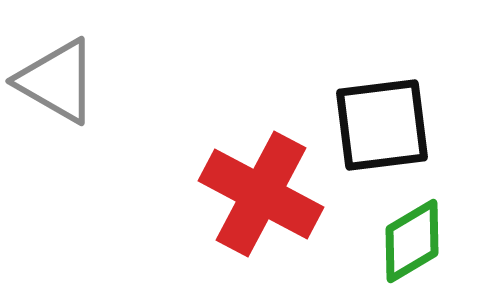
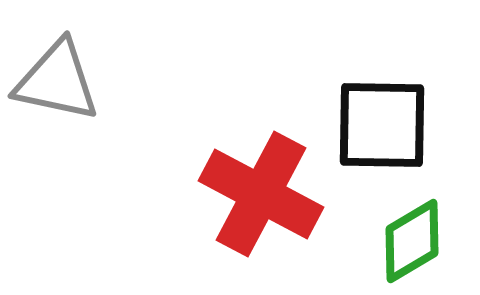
gray triangle: rotated 18 degrees counterclockwise
black square: rotated 8 degrees clockwise
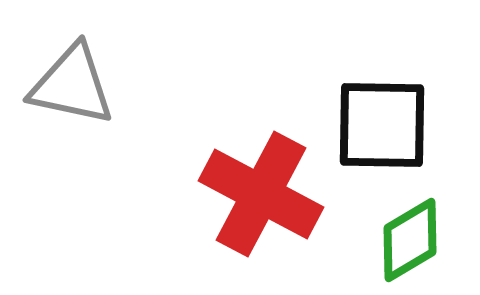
gray triangle: moved 15 px right, 4 px down
green diamond: moved 2 px left, 1 px up
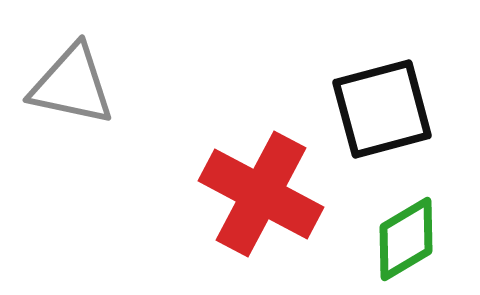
black square: moved 16 px up; rotated 16 degrees counterclockwise
green diamond: moved 4 px left, 1 px up
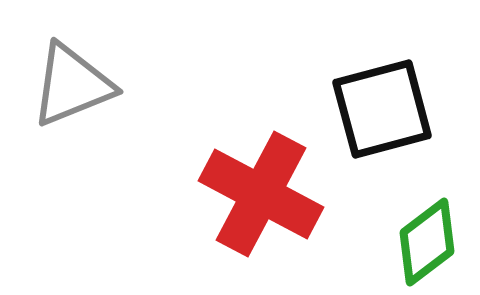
gray triangle: rotated 34 degrees counterclockwise
green diamond: moved 21 px right, 3 px down; rotated 6 degrees counterclockwise
